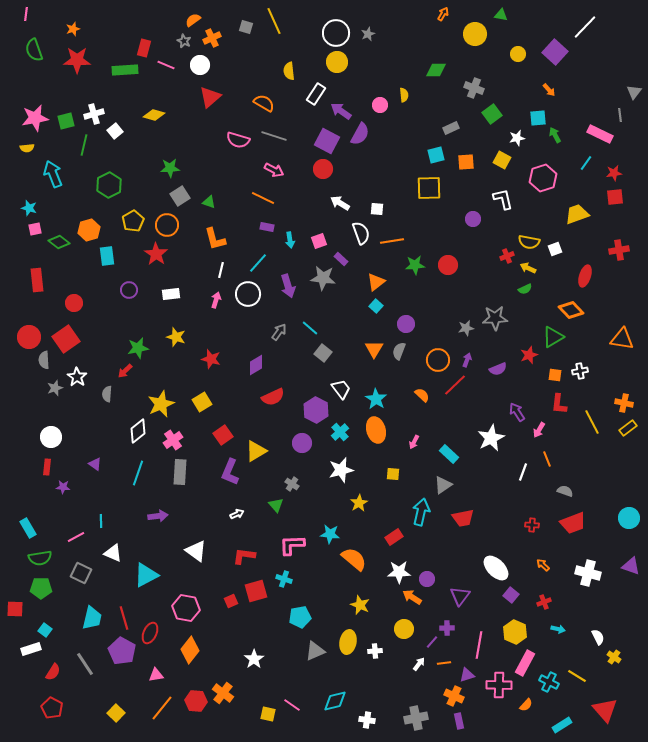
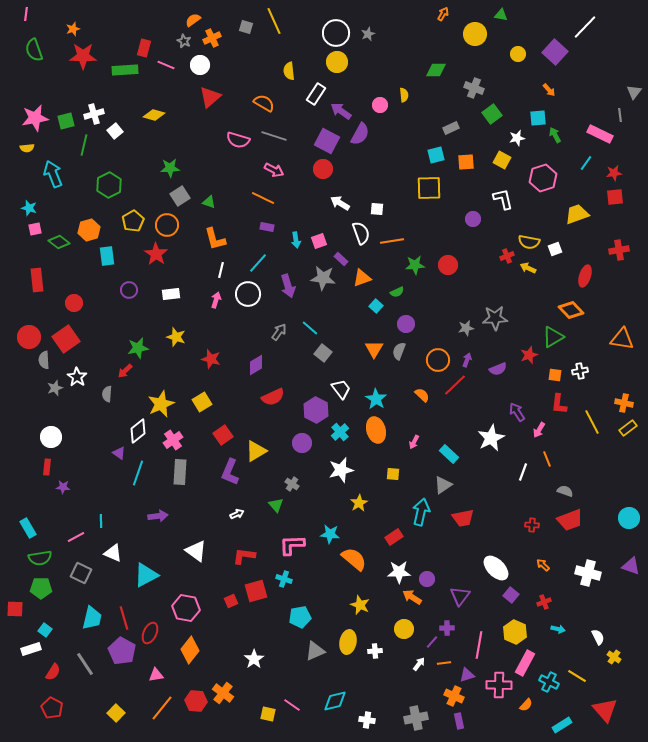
red star at (77, 60): moved 6 px right, 4 px up
cyan arrow at (290, 240): moved 6 px right
orange triangle at (376, 282): moved 14 px left, 4 px up; rotated 18 degrees clockwise
green semicircle at (525, 289): moved 128 px left, 3 px down
purple triangle at (95, 464): moved 24 px right, 11 px up
red trapezoid at (573, 523): moved 3 px left, 3 px up
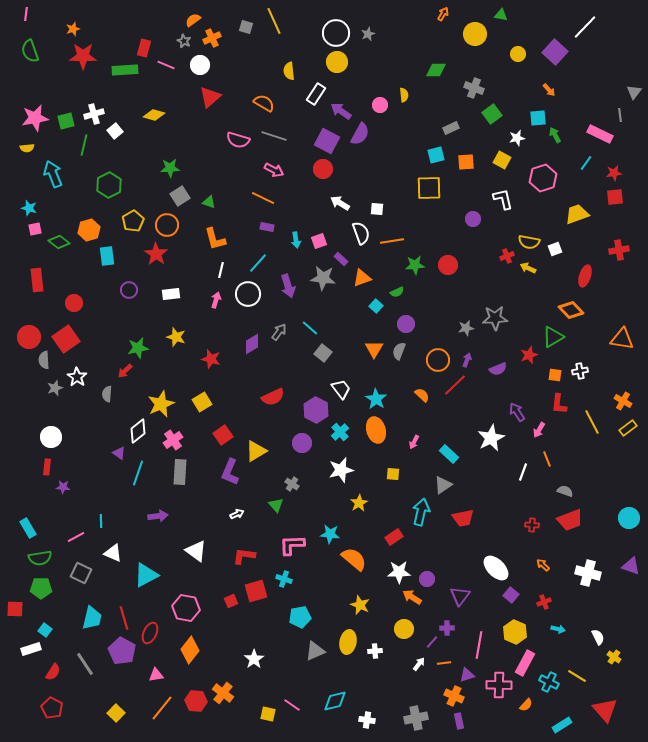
green semicircle at (34, 50): moved 4 px left, 1 px down
purple diamond at (256, 365): moved 4 px left, 21 px up
orange cross at (624, 403): moved 1 px left, 2 px up; rotated 18 degrees clockwise
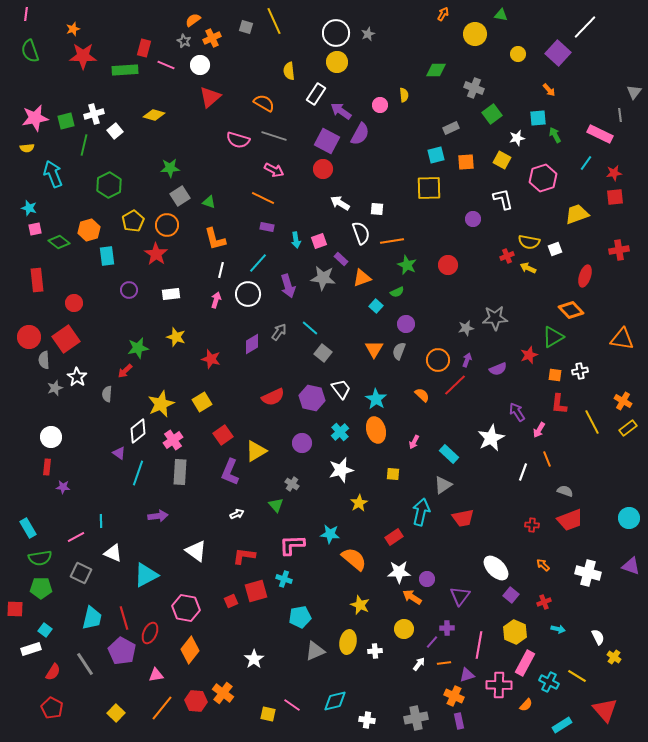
purple square at (555, 52): moved 3 px right, 1 px down
green star at (415, 265): moved 8 px left; rotated 30 degrees clockwise
purple hexagon at (316, 410): moved 4 px left, 12 px up; rotated 15 degrees counterclockwise
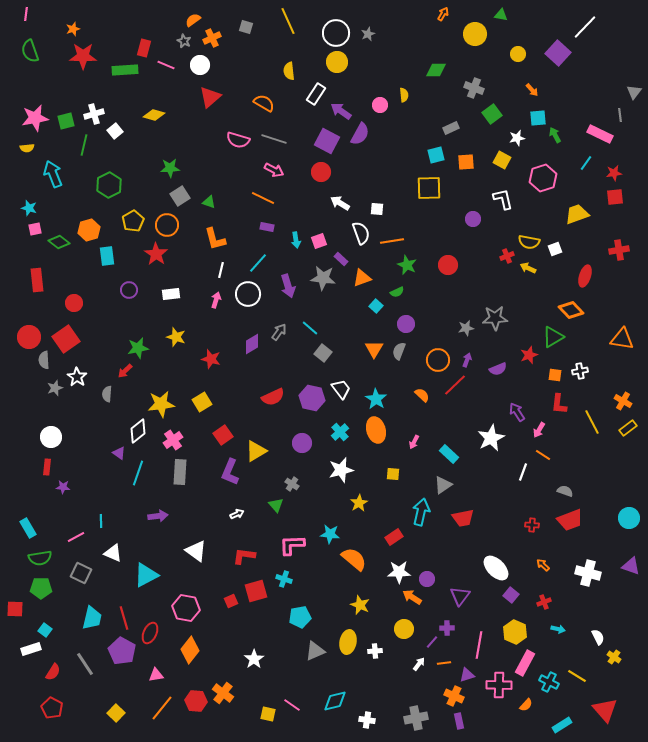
yellow line at (274, 21): moved 14 px right
orange arrow at (549, 90): moved 17 px left
gray line at (274, 136): moved 3 px down
red circle at (323, 169): moved 2 px left, 3 px down
yellow star at (161, 404): rotated 16 degrees clockwise
orange line at (547, 459): moved 4 px left, 4 px up; rotated 35 degrees counterclockwise
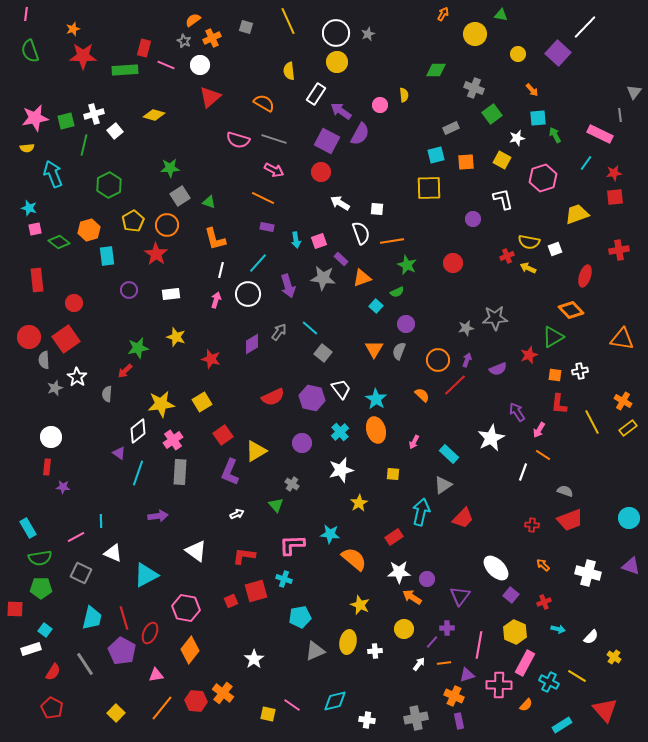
red circle at (448, 265): moved 5 px right, 2 px up
red trapezoid at (463, 518): rotated 35 degrees counterclockwise
white semicircle at (598, 637): moved 7 px left; rotated 70 degrees clockwise
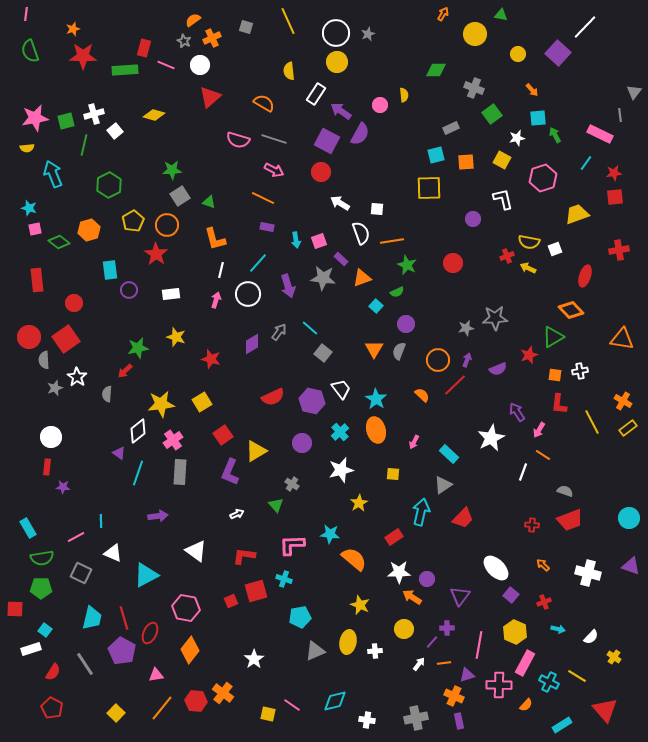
green star at (170, 168): moved 2 px right, 2 px down
cyan rectangle at (107, 256): moved 3 px right, 14 px down
purple hexagon at (312, 398): moved 3 px down
green semicircle at (40, 558): moved 2 px right
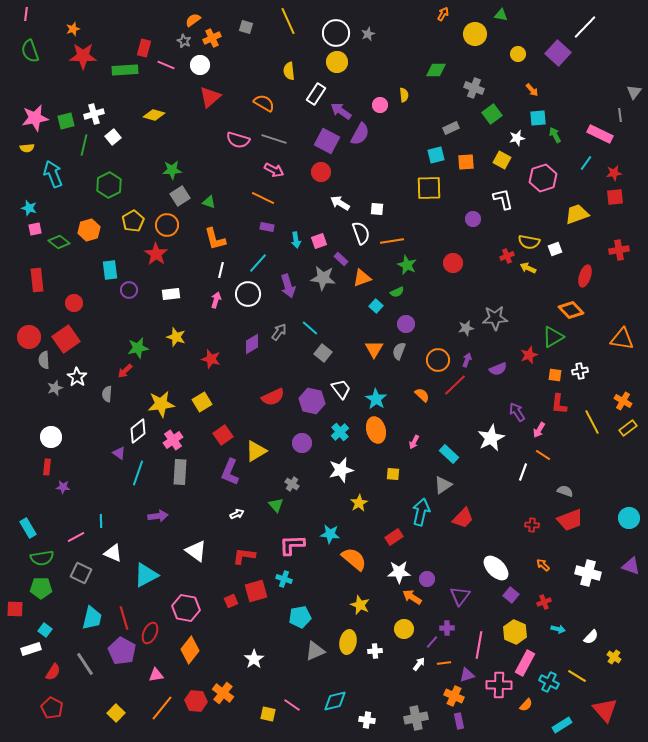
white square at (115, 131): moved 2 px left, 6 px down
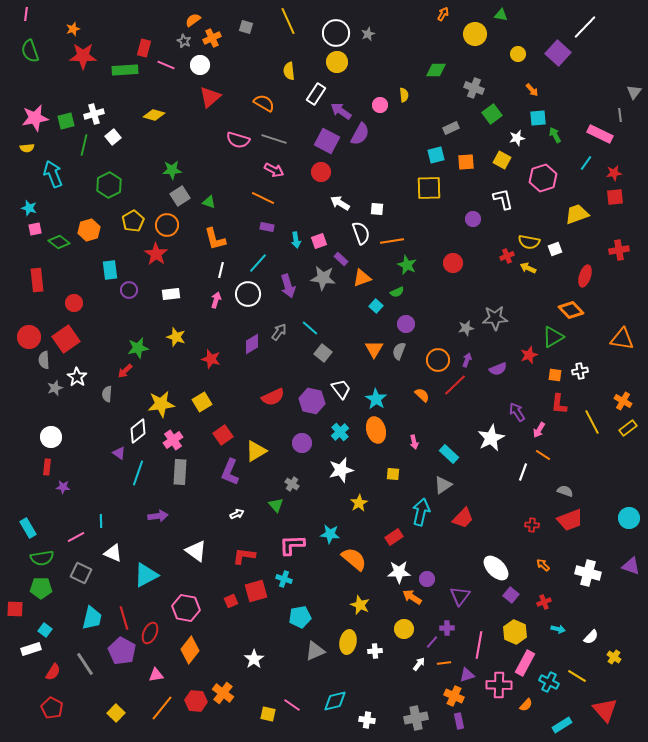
pink arrow at (414, 442): rotated 40 degrees counterclockwise
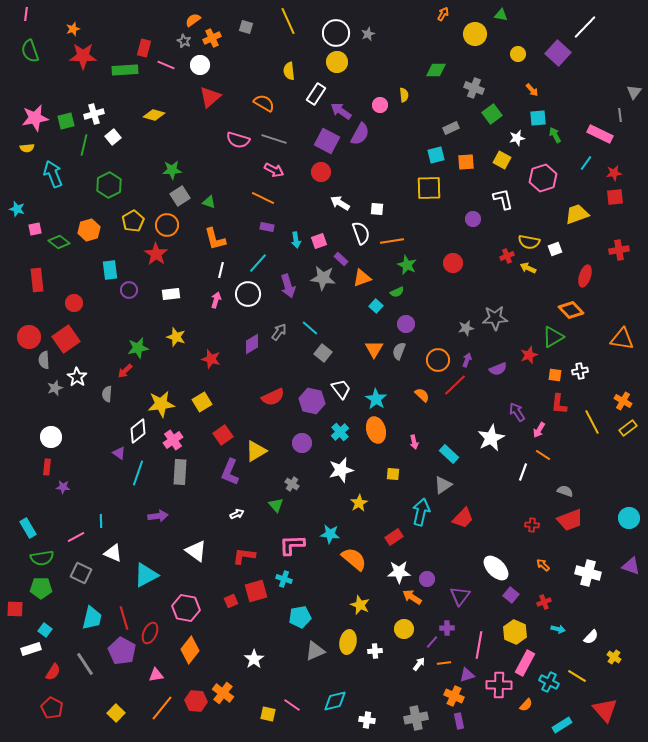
cyan star at (29, 208): moved 12 px left, 1 px down
